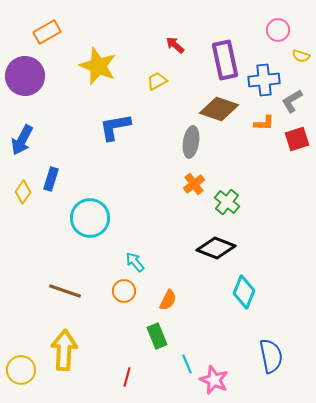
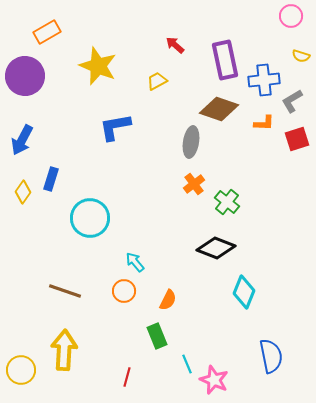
pink circle: moved 13 px right, 14 px up
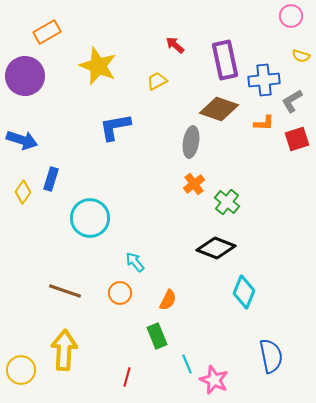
blue arrow: rotated 100 degrees counterclockwise
orange circle: moved 4 px left, 2 px down
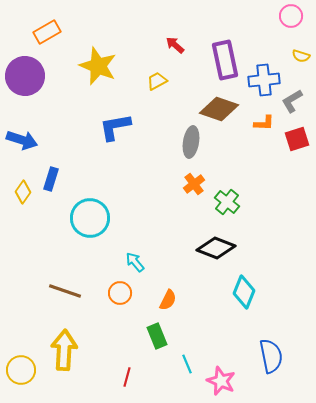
pink star: moved 7 px right, 1 px down
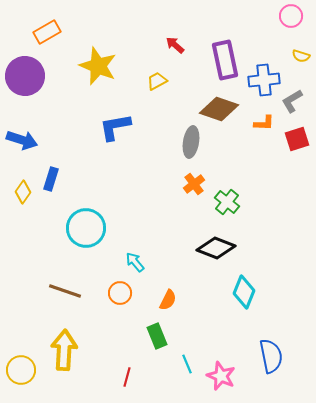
cyan circle: moved 4 px left, 10 px down
pink star: moved 5 px up
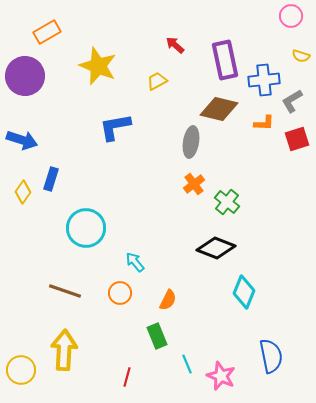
brown diamond: rotated 6 degrees counterclockwise
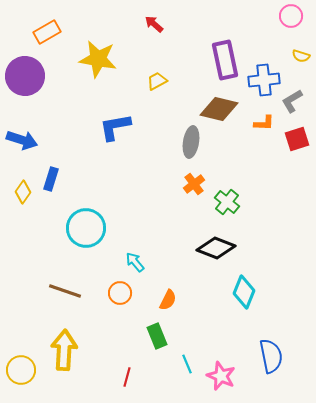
red arrow: moved 21 px left, 21 px up
yellow star: moved 7 px up; rotated 12 degrees counterclockwise
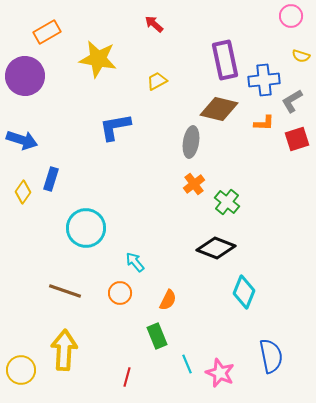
pink star: moved 1 px left, 3 px up
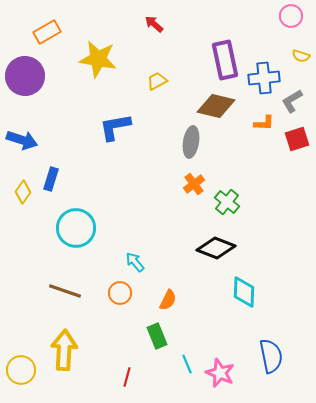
blue cross: moved 2 px up
brown diamond: moved 3 px left, 3 px up
cyan circle: moved 10 px left
cyan diamond: rotated 20 degrees counterclockwise
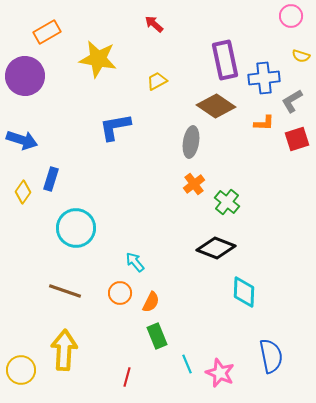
brown diamond: rotated 21 degrees clockwise
orange semicircle: moved 17 px left, 2 px down
